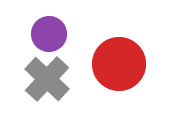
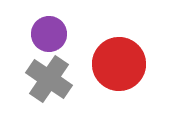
gray cross: moved 2 px right; rotated 9 degrees counterclockwise
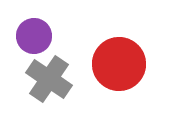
purple circle: moved 15 px left, 2 px down
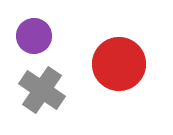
gray cross: moved 7 px left, 11 px down
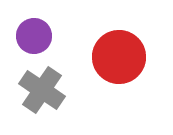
red circle: moved 7 px up
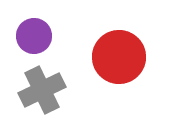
gray cross: rotated 30 degrees clockwise
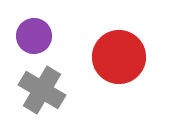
gray cross: rotated 33 degrees counterclockwise
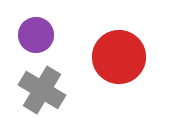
purple circle: moved 2 px right, 1 px up
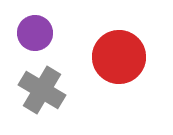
purple circle: moved 1 px left, 2 px up
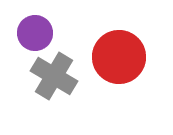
gray cross: moved 12 px right, 14 px up
